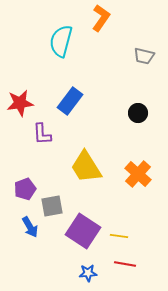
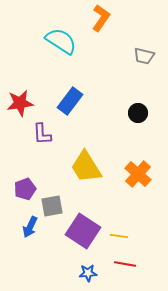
cyan semicircle: rotated 108 degrees clockwise
blue arrow: rotated 55 degrees clockwise
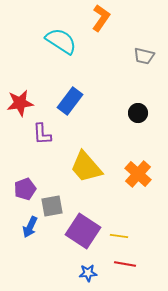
yellow trapezoid: rotated 9 degrees counterclockwise
